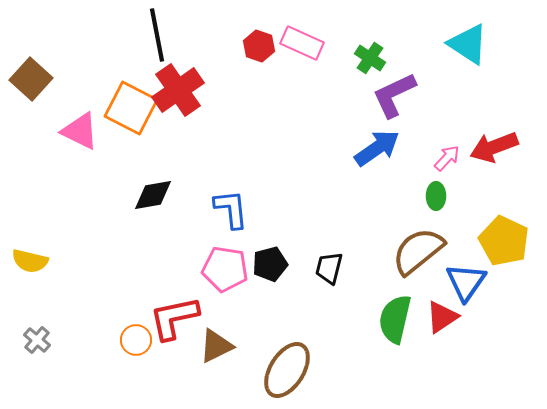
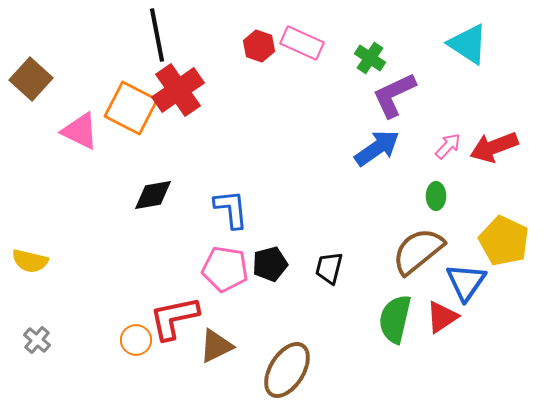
pink arrow: moved 1 px right, 12 px up
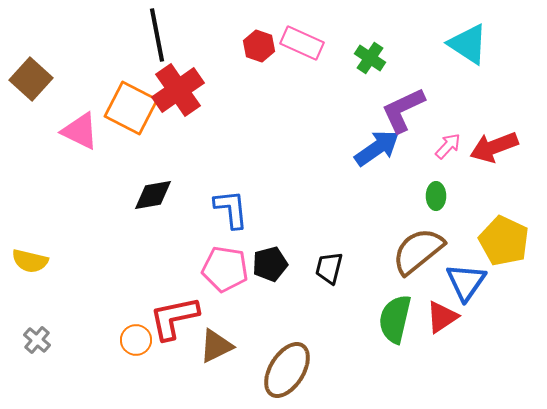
purple L-shape: moved 9 px right, 15 px down
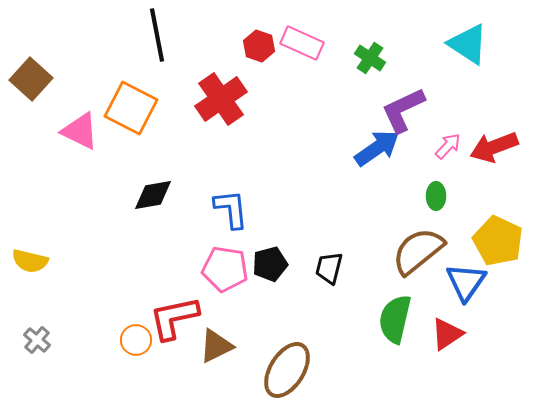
red cross: moved 43 px right, 9 px down
yellow pentagon: moved 6 px left
red triangle: moved 5 px right, 17 px down
